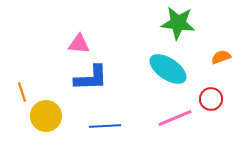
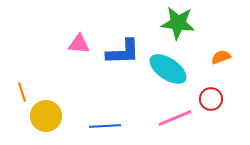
blue L-shape: moved 32 px right, 26 px up
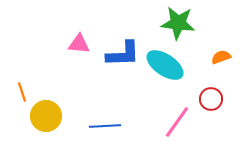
blue L-shape: moved 2 px down
cyan ellipse: moved 3 px left, 4 px up
pink line: moved 2 px right, 4 px down; rotated 32 degrees counterclockwise
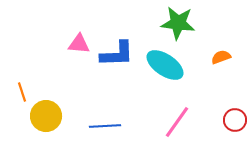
blue L-shape: moved 6 px left
red circle: moved 24 px right, 21 px down
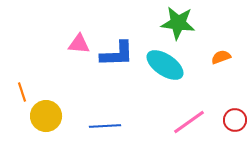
pink line: moved 12 px right; rotated 20 degrees clockwise
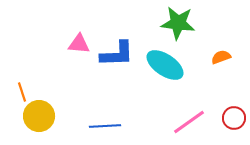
yellow circle: moved 7 px left
red circle: moved 1 px left, 2 px up
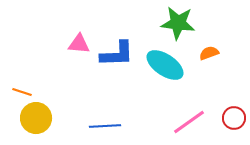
orange semicircle: moved 12 px left, 4 px up
orange line: rotated 54 degrees counterclockwise
yellow circle: moved 3 px left, 2 px down
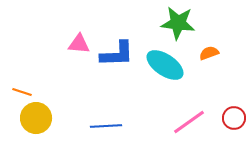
blue line: moved 1 px right
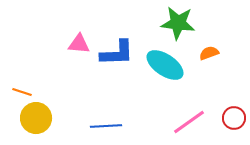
blue L-shape: moved 1 px up
